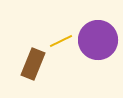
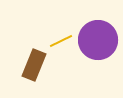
brown rectangle: moved 1 px right, 1 px down
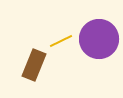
purple circle: moved 1 px right, 1 px up
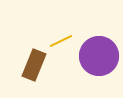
purple circle: moved 17 px down
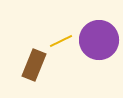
purple circle: moved 16 px up
